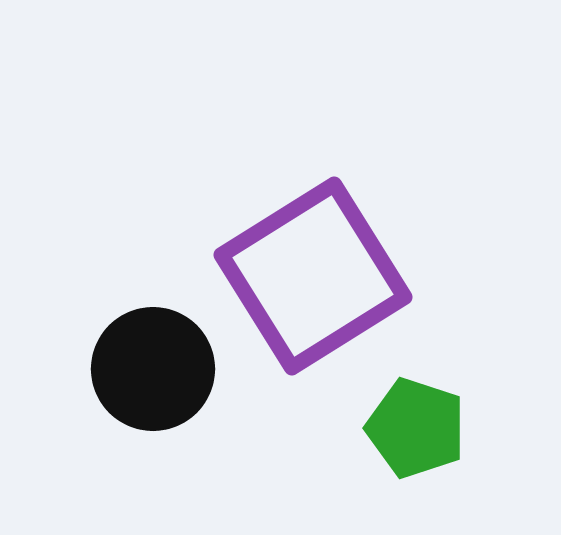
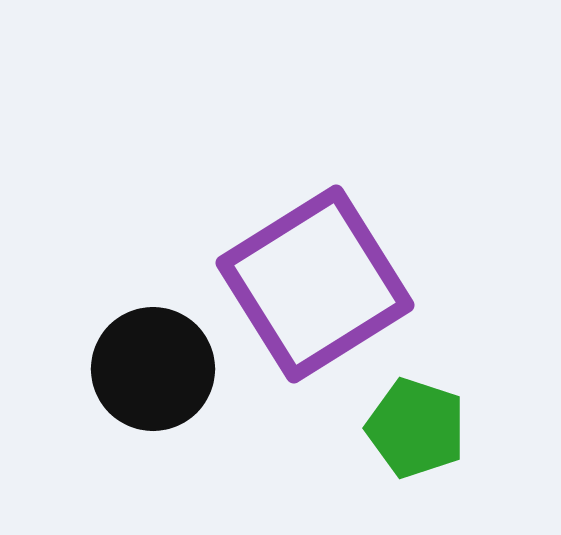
purple square: moved 2 px right, 8 px down
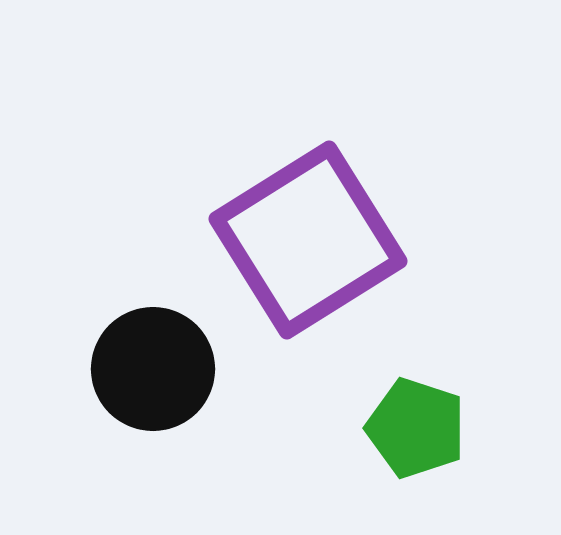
purple square: moved 7 px left, 44 px up
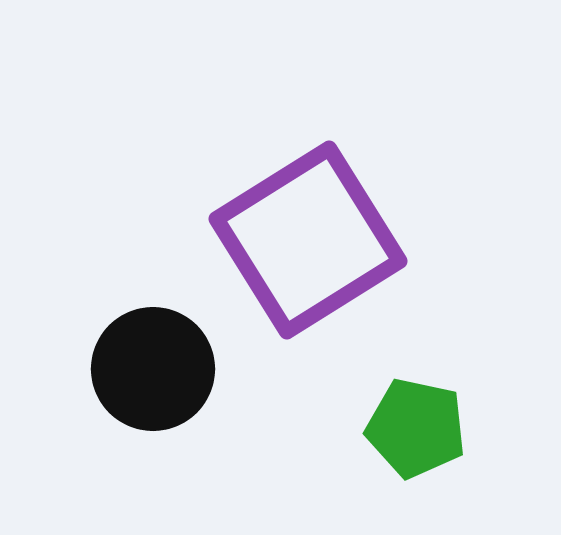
green pentagon: rotated 6 degrees counterclockwise
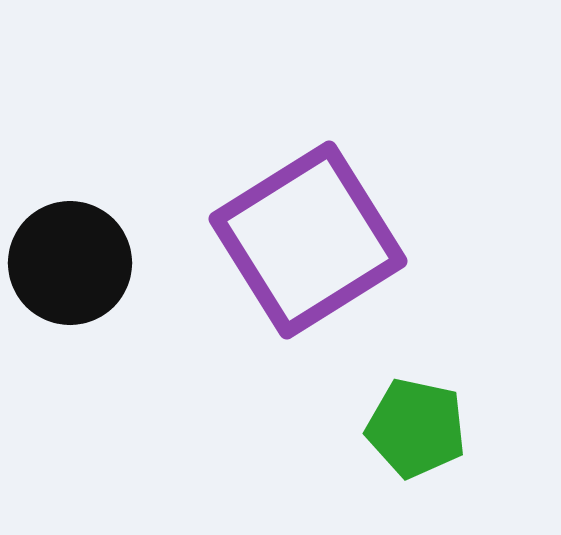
black circle: moved 83 px left, 106 px up
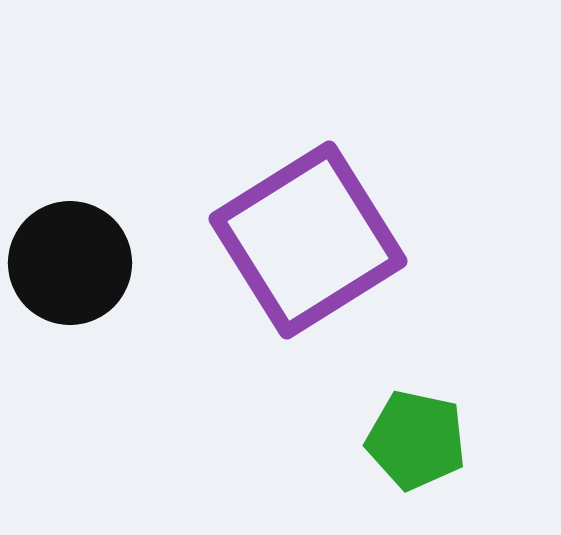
green pentagon: moved 12 px down
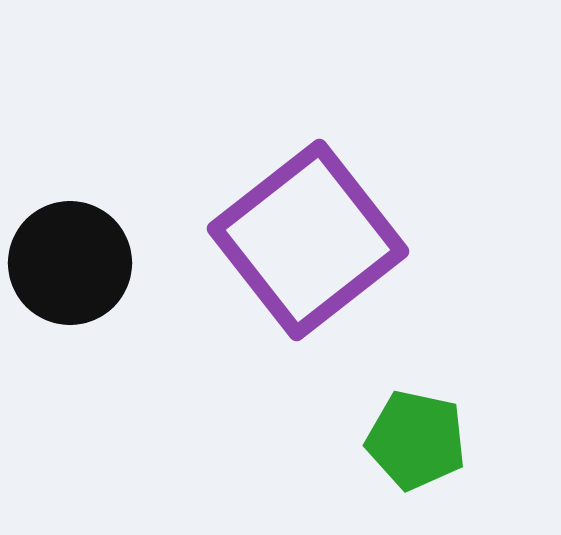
purple square: rotated 6 degrees counterclockwise
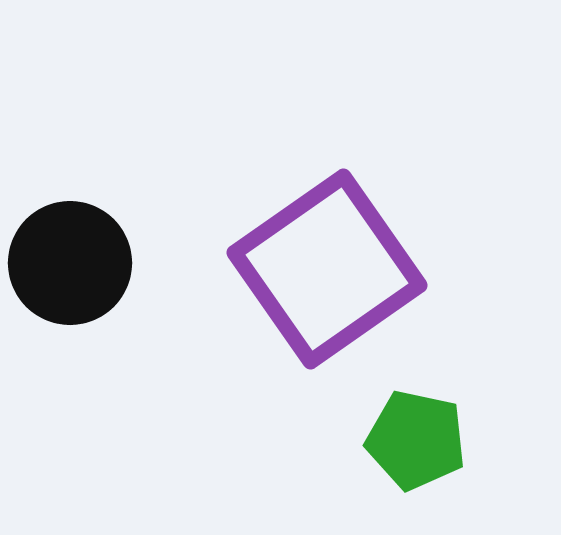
purple square: moved 19 px right, 29 px down; rotated 3 degrees clockwise
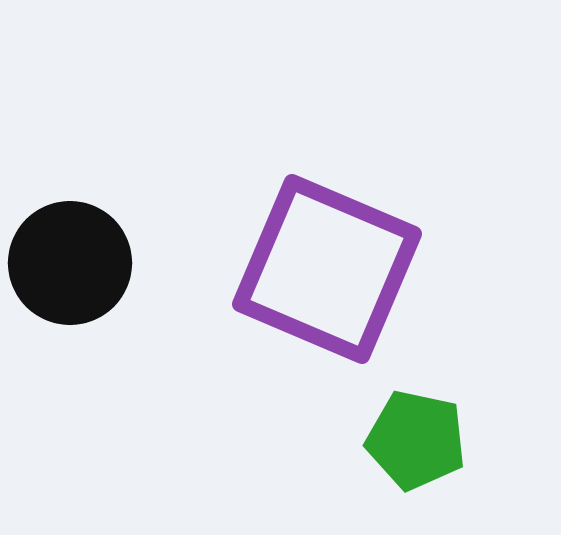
purple square: rotated 32 degrees counterclockwise
